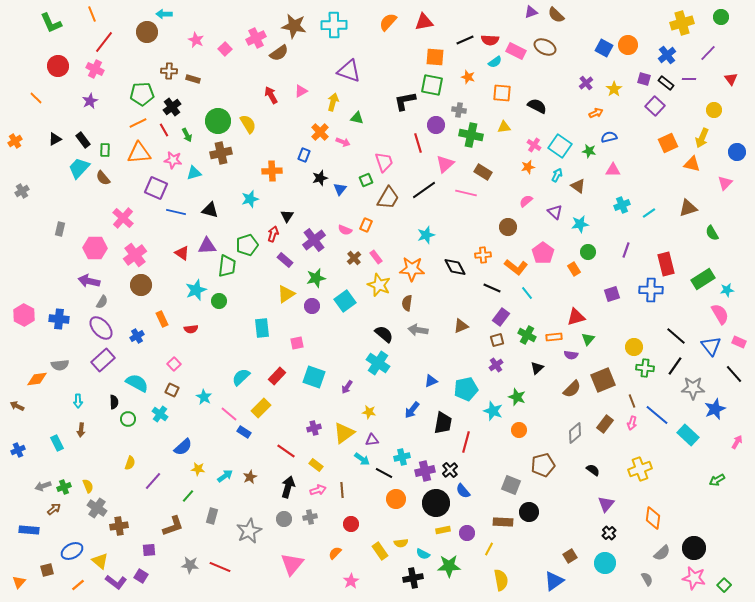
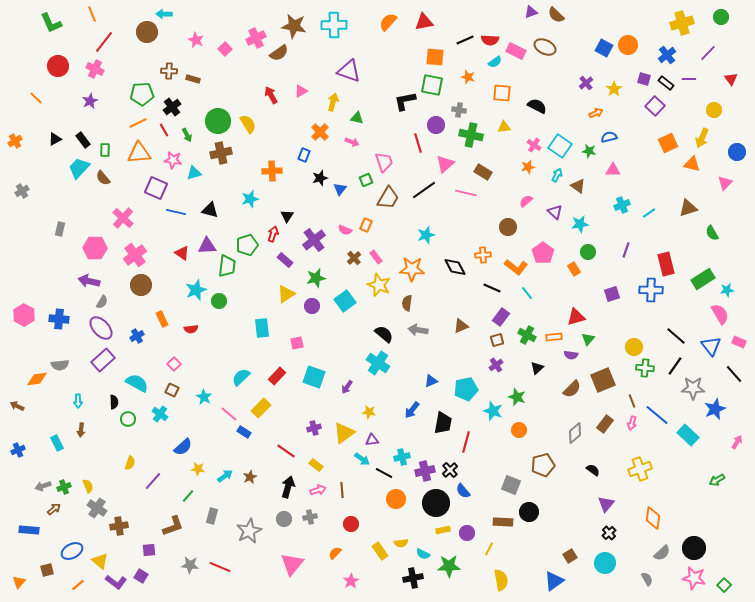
pink arrow at (343, 142): moved 9 px right
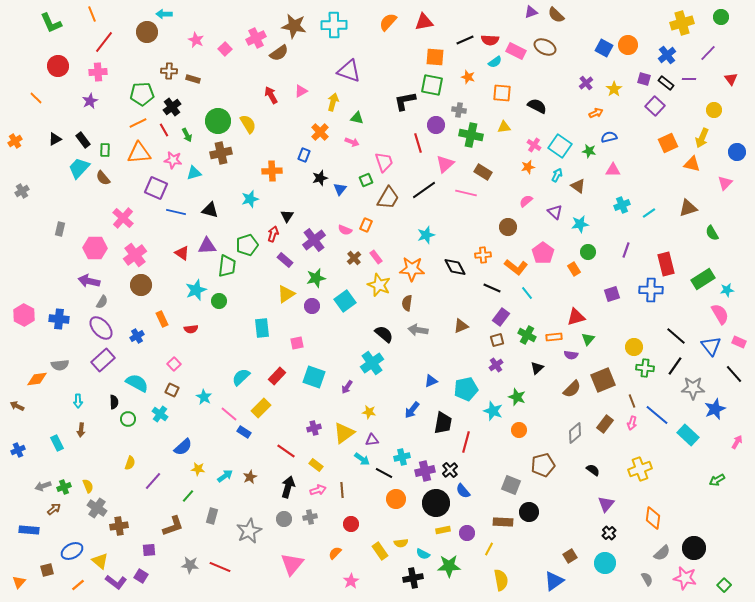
pink cross at (95, 69): moved 3 px right, 3 px down; rotated 30 degrees counterclockwise
cyan cross at (378, 363): moved 6 px left; rotated 20 degrees clockwise
pink star at (694, 578): moved 9 px left
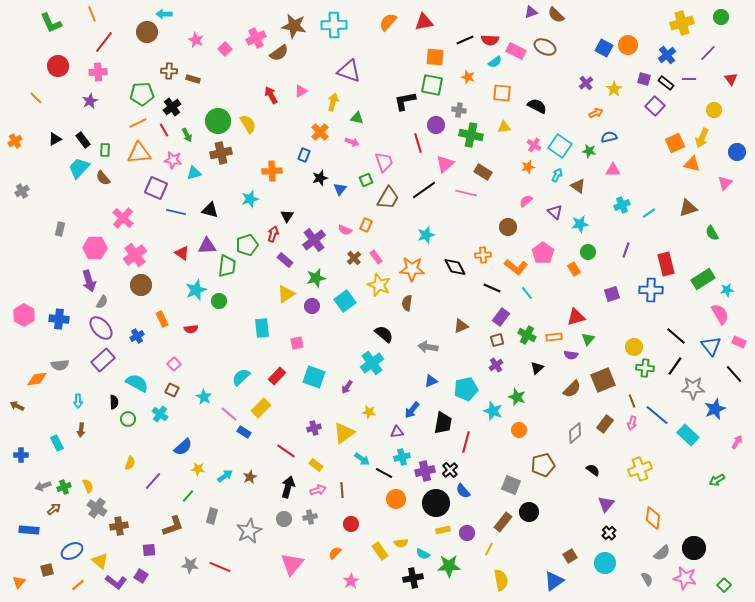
orange square at (668, 143): moved 7 px right
purple arrow at (89, 281): rotated 120 degrees counterclockwise
gray arrow at (418, 330): moved 10 px right, 17 px down
purple triangle at (372, 440): moved 25 px right, 8 px up
blue cross at (18, 450): moved 3 px right, 5 px down; rotated 24 degrees clockwise
brown rectangle at (503, 522): rotated 54 degrees counterclockwise
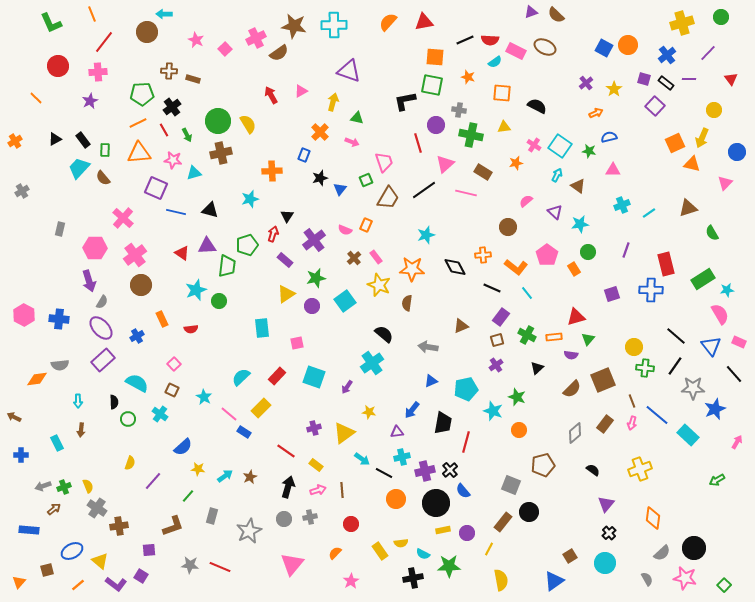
orange star at (528, 167): moved 12 px left, 4 px up
pink pentagon at (543, 253): moved 4 px right, 2 px down
brown arrow at (17, 406): moved 3 px left, 11 px down
purple L-shape at (116, 582): moved 2 px down
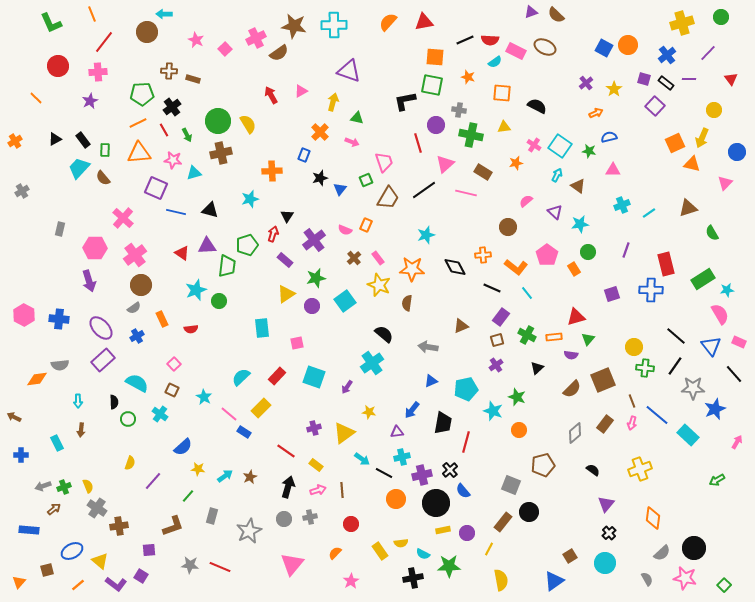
pink rectangle at (376, 257): moved 2 px right, 1 px down
gray semicircle at (102, 302): moved 32 px right, 6 px down; rotated 24 degrees clockwise
purple cross at (425, 471): moved 3 px left, 4 px down
